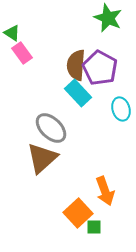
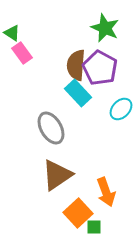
green star: moved 3 px left, 10 px down
cyan ellipse: rotated 60 degrees clockwise
gray ellipse: rotated 16 degrees clockwise
brown triangle: moved 15 px right, 17 px down; rotated 8 degrees clockwise
orange arrow: moved 1 px right, 1 px down
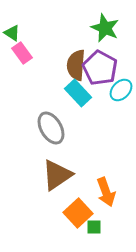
cyan ellipse: moved 19 px up
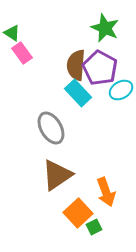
cyan ellipse: rotated 15 degrees clockwise
green square: rotated 28 degrees counterclockwise
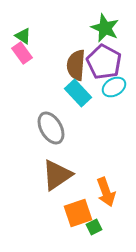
green triangle: moved 11 px right, 3 px down
purple pentagon: moved 4 px right, 6 px up
cyan ellipse: moved 7 px left, 3 px up
orange square: rotated 24 degrees clockwise
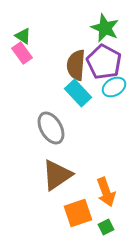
green square: moved 12 px right
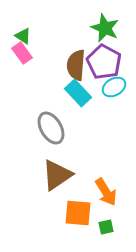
orange arrow: rotated 12 degrees counterclockwise
orange square: rotated 24 degrees clockwise
green square: rotated 14 degrees clockwise
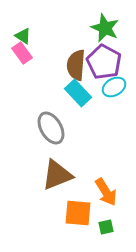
brown triangle: rotated 12 degrees clockwise
